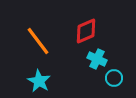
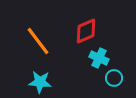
cyan cross: moved 2 px right, 1 px up
cyan star: moved 1 px right, 1 px down; rotated 25 degrees counterclockwise
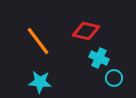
red diamond: rotated 36 degrees clockwise
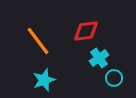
red diamond: rotated 20 degrees counterclockwise
cyan cross: rotated 30 degrees clockwise
cyan star: moved 4 px right, 2 px up; rotated 25 degrees counterclockwise
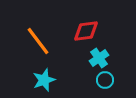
cyan circle: moved 9 px left, 2 px down
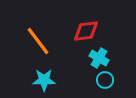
cyan cross: rotated 24 degrees counterclockwise
cyan star: rotated 20 degrees clockwise
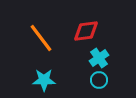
orange line: moved 3 px right, 3 px up
cyan cross: rotated 24 degrees clockwise
cyan circle: moved 6 px left
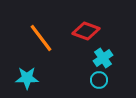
red diamond: rotated 28 degrees clockwise
cyan cross: moved 4 px right
cyan star: moved 17 px left, 2 px up
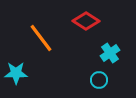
red diamond: moved 10 px up; rotated 12 degrees clockwise
cyan cross: moved 7 px right, 5 px up
cyan star: moved 11 px left, 5 px up
